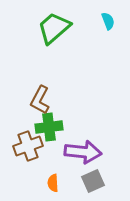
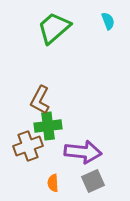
green cross: moved 1 px left, 1 px up
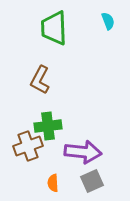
green trapezoid: rotated 51 degrees counterclockwise
brown L-shape: moved 20 px up
gray square: moved 1 px left
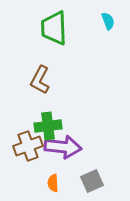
purple arrow: moved 20 px left, 5 px up
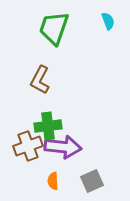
green trapezoid: rotated 21 degrees clockwise
orange semicircle: moved 2 px up
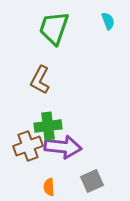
orange semicircle: moved 4 px left, 6 px down
